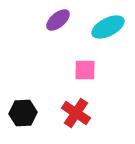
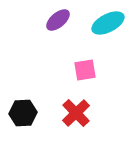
cyan ellipse: moved 4 px up
pink square: rotated 10 degrees counterclockwise
red cross: rotated 12 degrees clockwise
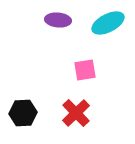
purple ellipse: rotated 45 degrees clockwise
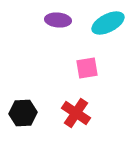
pink square: moved 2 px right, 2 px up
red cross: rotated 12 degrees counterclockwise
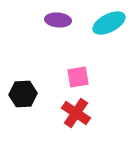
cyan ellipse: moved 1 px right
pink square: moved 9 px left, 9 px down
black hexagon: moved 19 px up
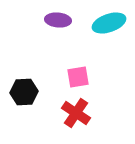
cyan ellipse: rotated 8 degrees clockwise
black hexagon: moved 1 px right, 2 px up
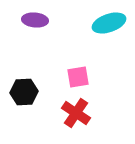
purple ellipse: moved 23 px left
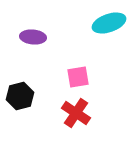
purple ellipse: moved 2 px left, 17 px down
black hexagon: moved 4 px left, 4 px down; rotated 12 degrees counterclockwise
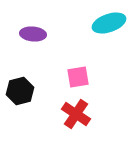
purple ellipse: moved 3 px up
black hexagon: moved 5 px up
red cross: moved 1 px down
